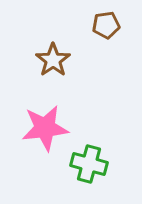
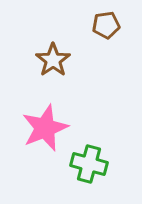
pink star: rotated 15 degrees counterclockwise
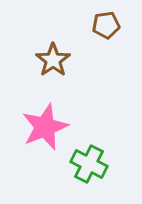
pink star: moved 1 px up
green cross: rotated 12 degrees clockwise
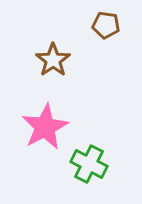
brown pentagon: rotated 16 degrees clockwise
pink star: rotated 6 degrees counterclockwise
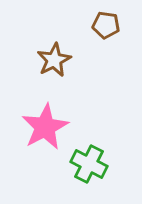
brown star: moved 1 px right; rotated 8 degrees clockwise
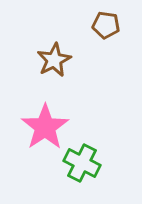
pink star: rotated 6 degrees counterclockwise
green cross: moved 7 px left, 1 px up
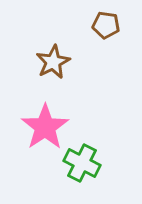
brown star: moved 1 px left, 2 px down
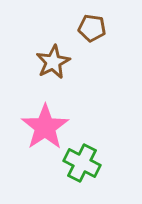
brown pentagon: moved 14 px left, 3 px down
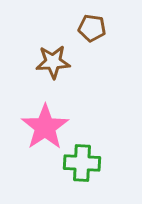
brown star: rotated 24 degrees clockwise
green cross: rotated 24 degrees counterclockwise
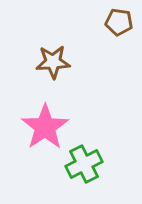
brown pentagon: moved 27 px right, 6 px up
green cross: moved 2 px right, 1 px down; rotated 30 degrees counterclockwise
